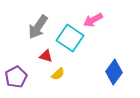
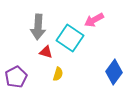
pink arrow: moved 1 px right
gray arrow: rotated 30 degrees counterclockwise
red triangle: moved 4 px up
yellow semicircle: rotated 32 degrees counterclockwise
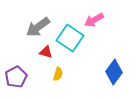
gray arrow: rotated 50 degrees clockwise
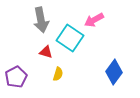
gray arrow: moved 3 px right, 7 px up; rotated 65 degrees counterclockwise
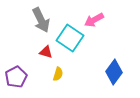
gray arrow: rotated 15 degrees counterclockwise
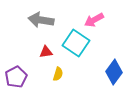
gray arrow: rotated 125 degrees clockwise
cyan square: moved 6 px right, 5 px down
red triangle: rotated 24 degrees counterclockwise
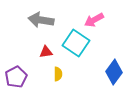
yellow semicircle: rotated 16 degrees counterclockwise
